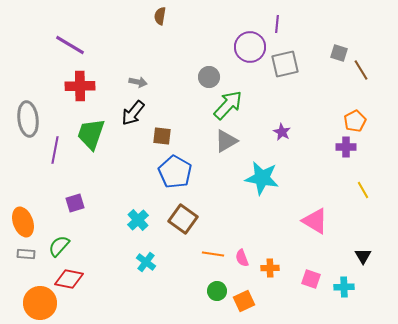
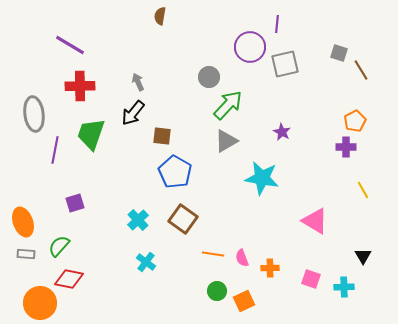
gray arrow at (138, 82): rotated 126 degrees counterclockwise
gray ellipse at (28, 119): moved 6 px right, 5 px up
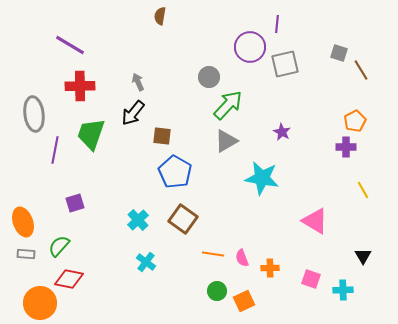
cyan cross at (344, 287): moved 1 px left, 3 px down
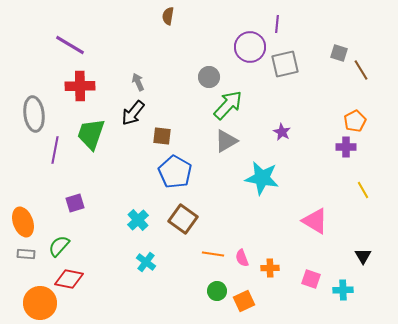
brown semicircle at (160, 16): moved 8 px right
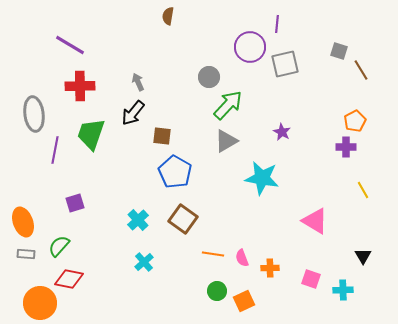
gray square at (339, 53): moved 2 px up
cyan cross at (146, 262): moved 2 px left; rotated 12 degrees clockwise
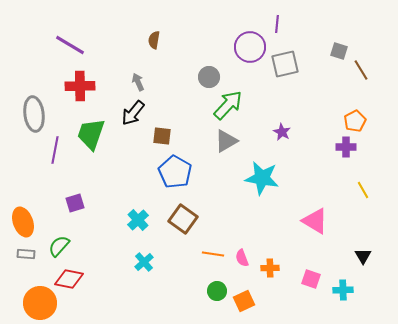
brown semicircle at (168, 16): moved 14 px left, 24 px down
